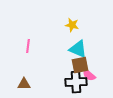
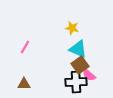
yellow star: moved 3 px down
pink line: moved 3 px left, 1 px down; rotated 24 degrees clockwise
brown square: rotated 24 degrees counterclockwise
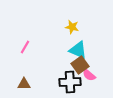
yellow star: moved 1 px up
cyan triangle: moved 1 px down
black cross: moved 6 px left
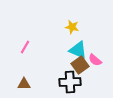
pink semicircle: moved 6 px right, 15 px up
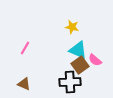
pink line: moved 1 px down
brown triangle: rotated 24 degrees clockwise
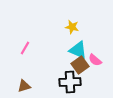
brown triangle: moved 2 px down; rotated 40 degrees counterclockwise
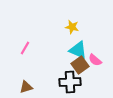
brown triangle: moved 2 px right, 1 px down
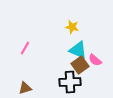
brown triangle: moved 1 px left, 1 px down
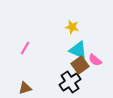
black cross: rotated 30 degrees counterclockwise
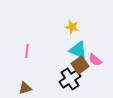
pink line: moved 2 px right, 3 px down; rotated 24 degrees counterclockwise
black cross: moved 3 px up
